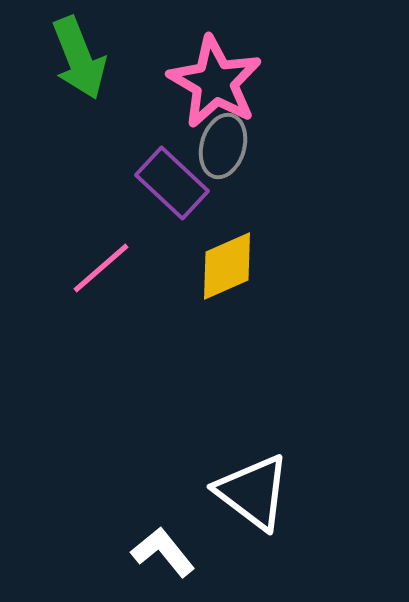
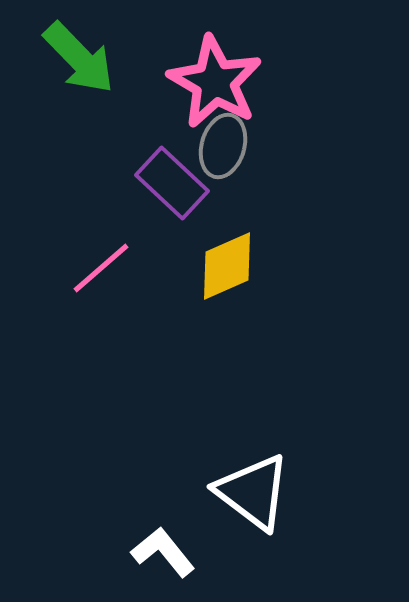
green arrow: rotated 22 degrees counterclockwise
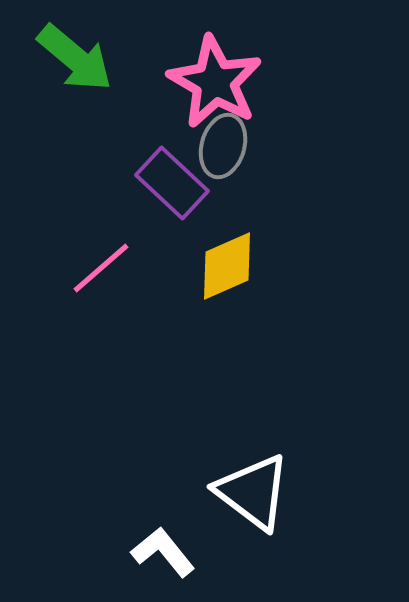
green arrow: moved 4 px left; rotated 6 degrees counterclockwise
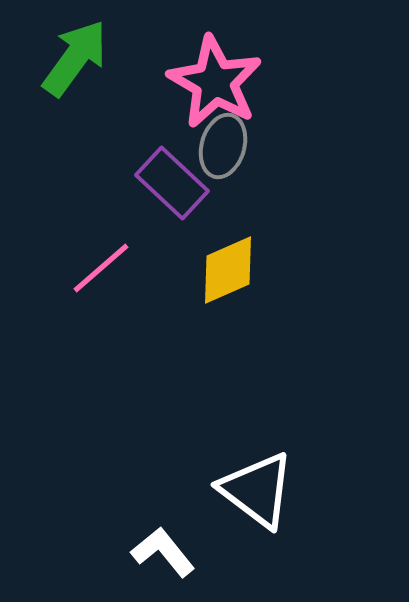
green arrow: rotated 94 degrees counterclockwise
yellow diamond: moved 1 px right, 4 px down
white triangle: moved 4 px right, 2 px up
